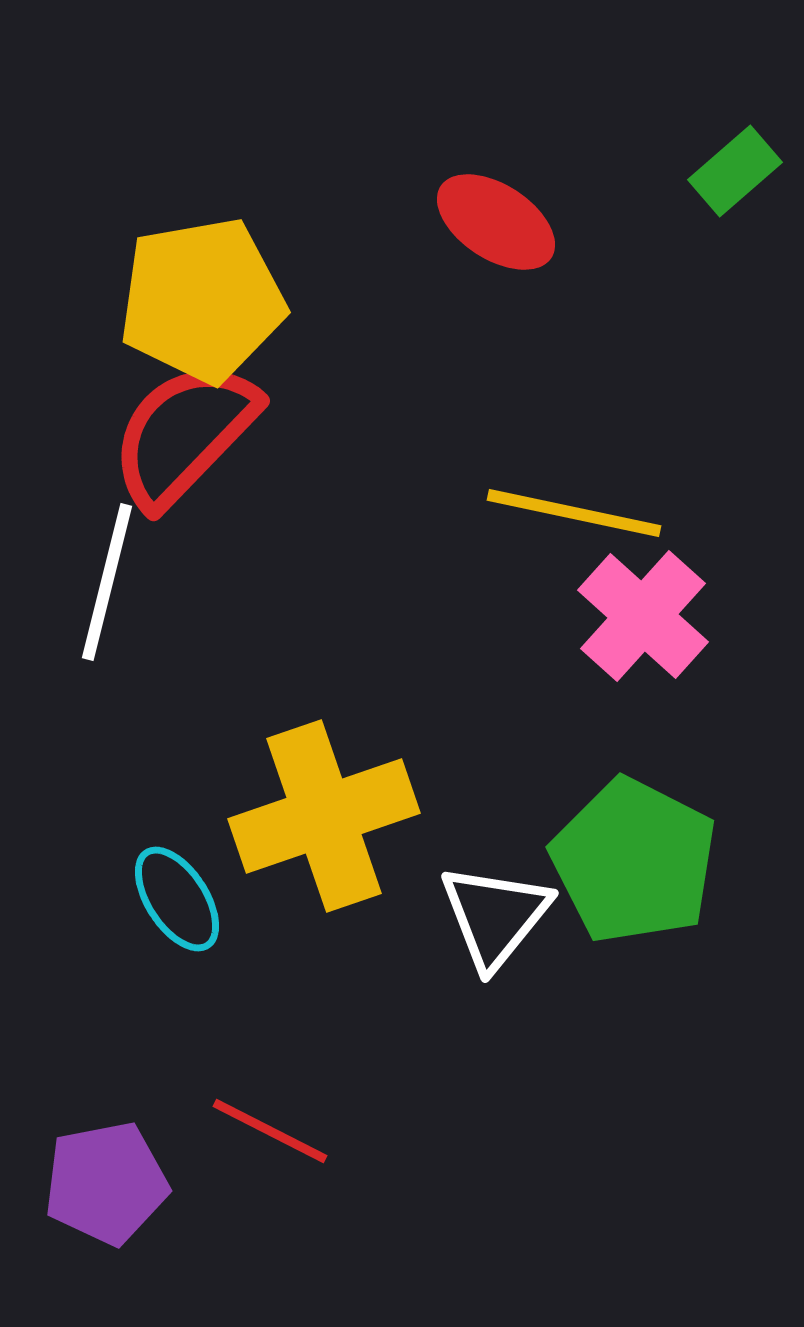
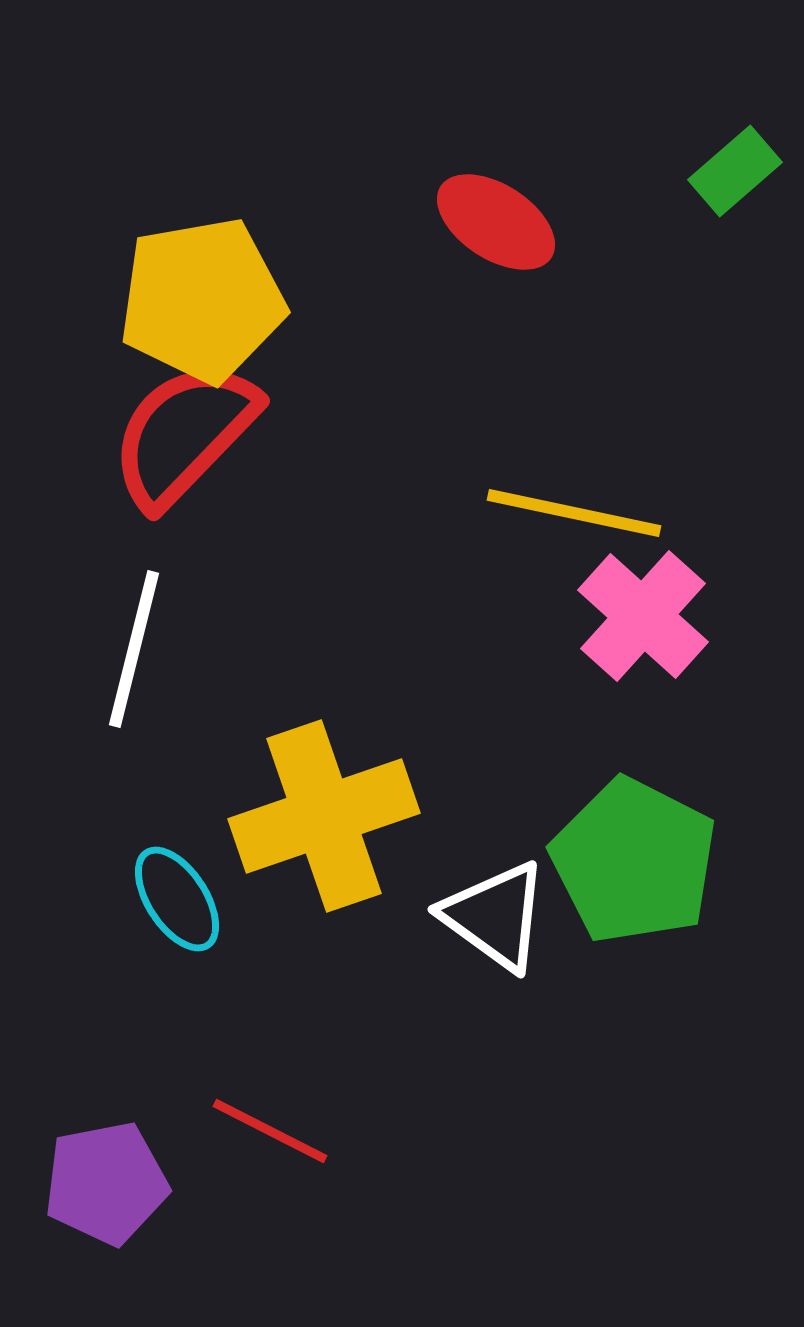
white line: moved 27 px right, 67 px down
white triangle: rotated 33 degrees counterclockwise
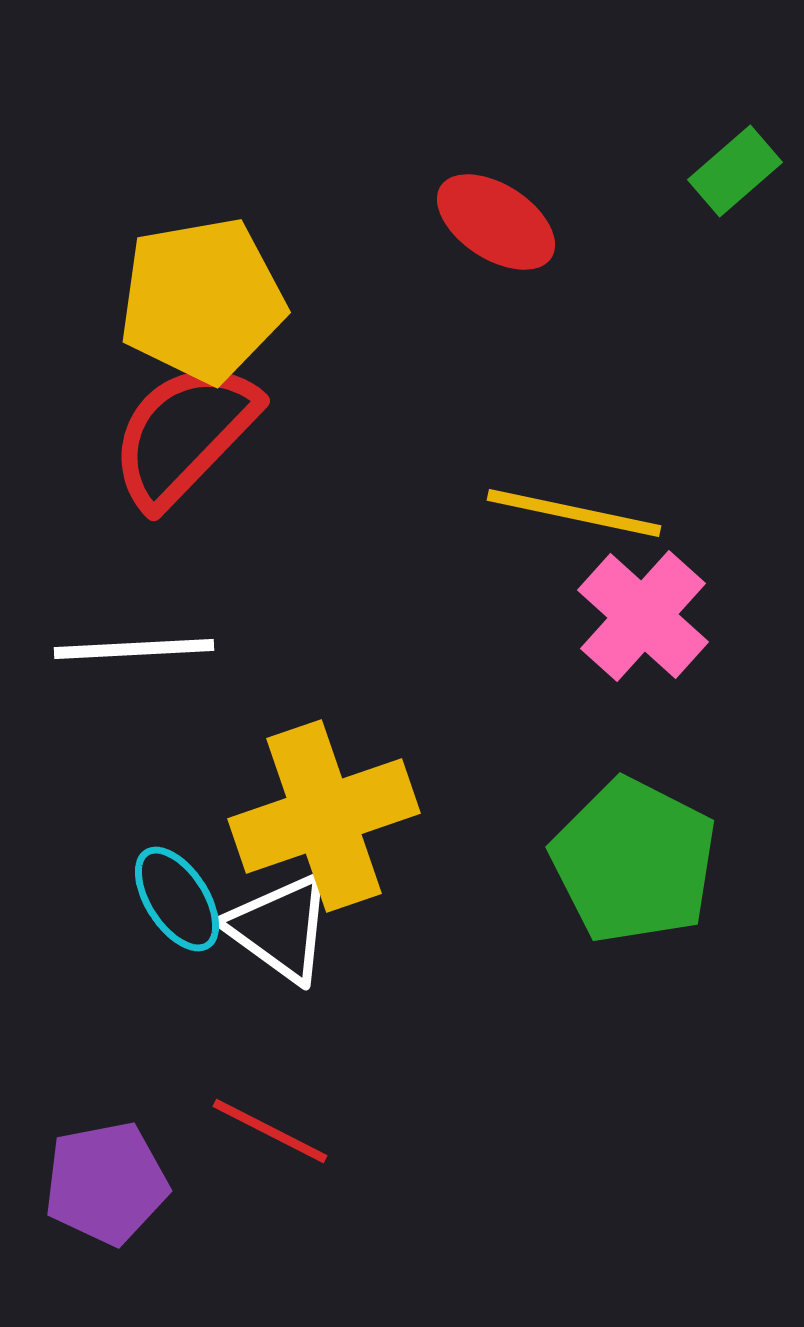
white line: rotated 73 degrees clockwise
white triangle: moved 215 px left, 12 px down
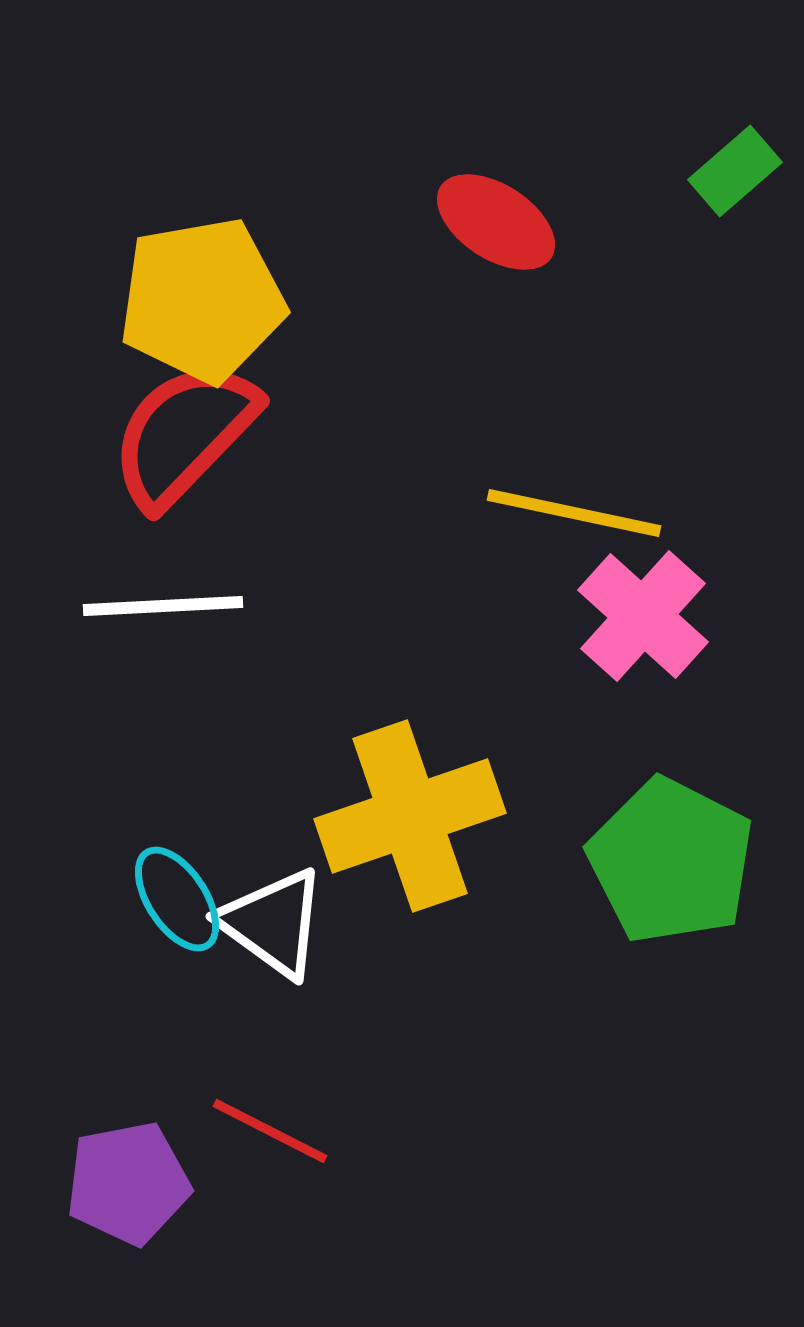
white line: moved 29 px right, 43 px up
yellow cross: moved 86 px right
green pentagon: moved 37 px right
white triangle: moved 7 px left, 5 px up
purple pentagon: moved 22 px right
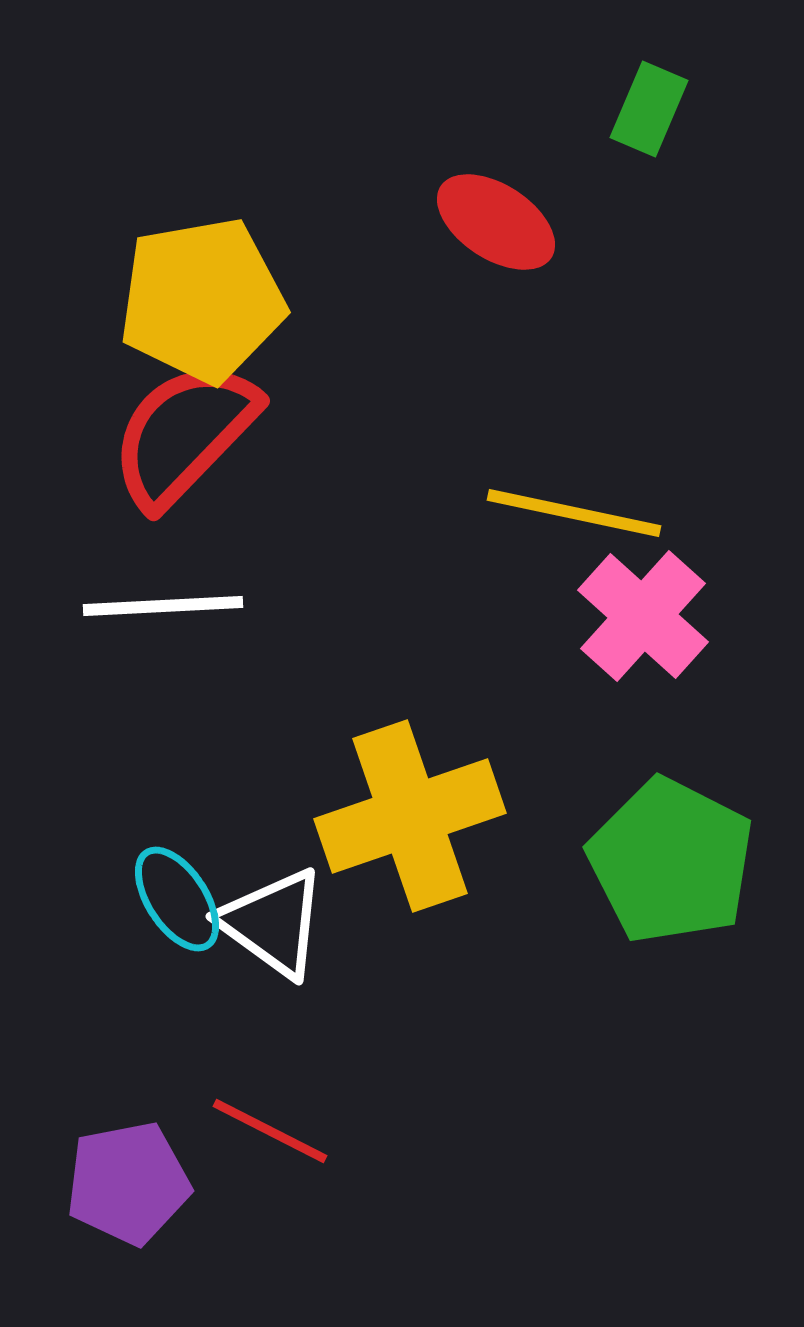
green rectangle: moved 86 px left, 62 px up; rotated 26 degrees counterclockwise
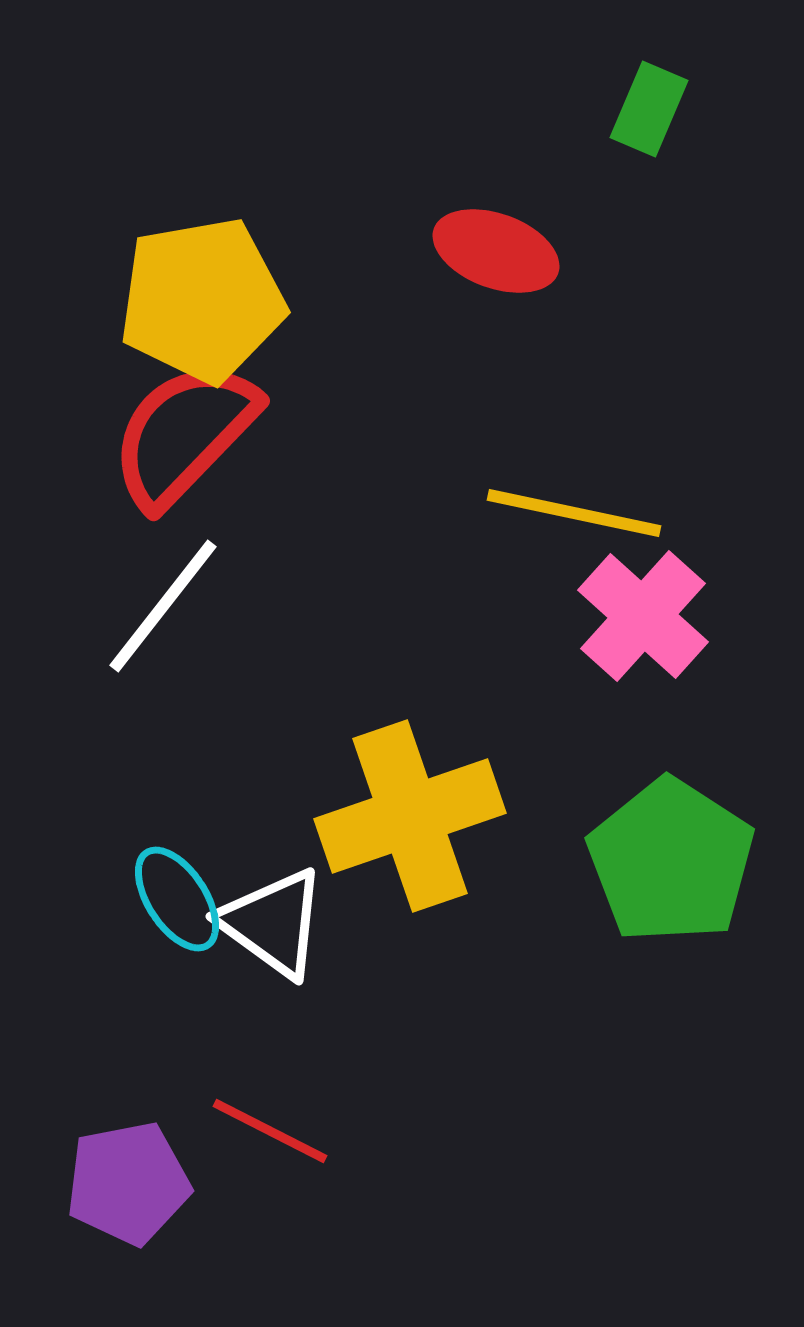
red ellipse: moved 29 px down; rotated 13 degrees counterclockwise
white line: rotated 49 degrees counterclockwise
green pentagon: rotated 6 degrees clockwise
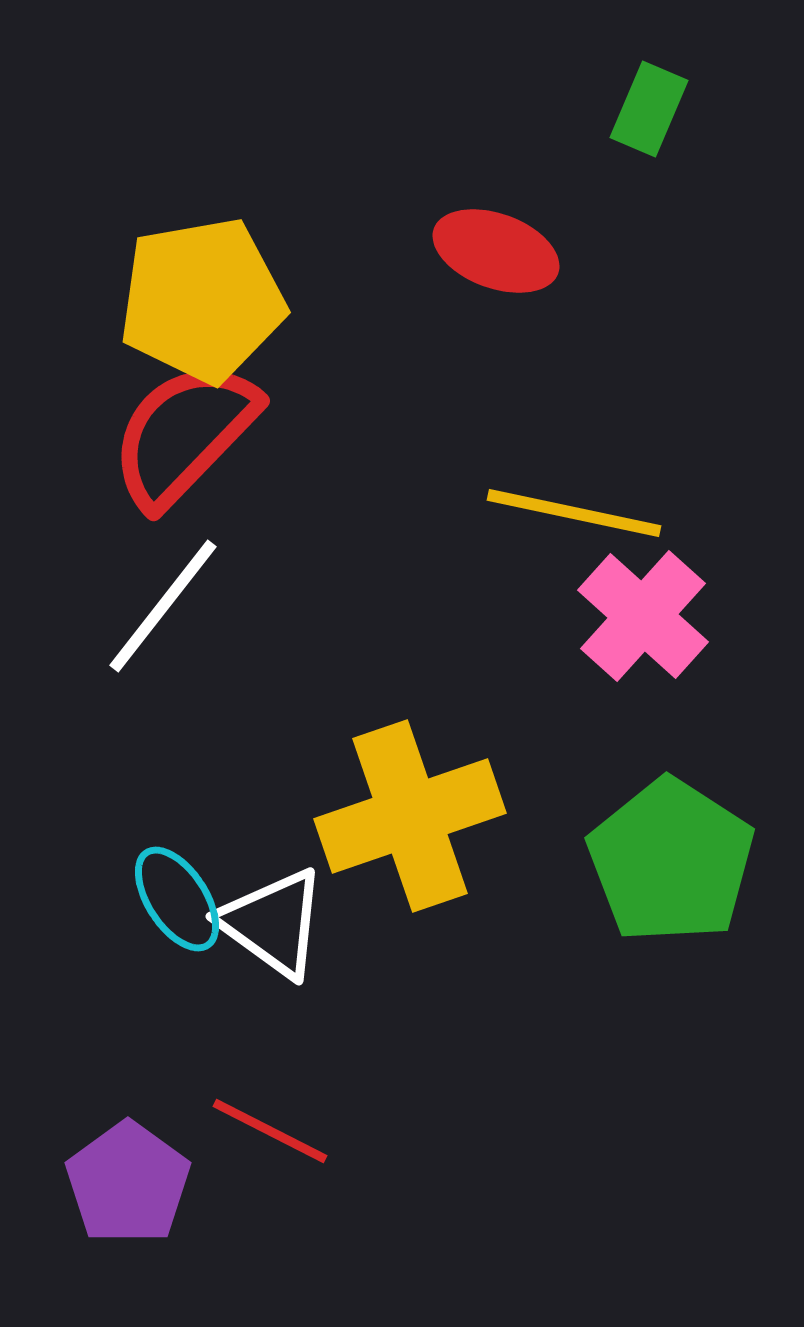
purple pentagon: rotated 25 degrees counterclockwise
